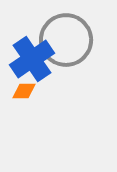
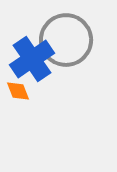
orange diamond: moved 6 px left; rotated 70 degrees clockwise
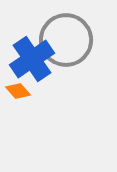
orange diamond: rotated 20 degrees counterclockwise
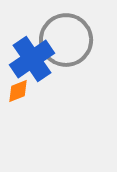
orange diamond: rotated 70 degrees counterclockwise
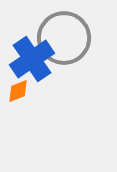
gray circle: moved 2 px left, 2 px up
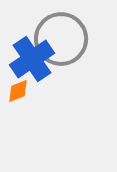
gray circle: moved 3 px left, 1 px down
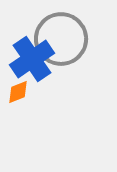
orange diamond: moved 1 px down
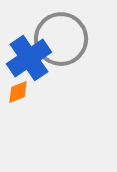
blue cross: moved 3 px left, 1 px up
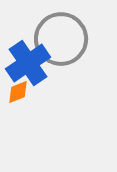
blue cross: moved 1 px left, 5 px down
